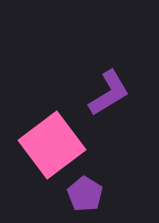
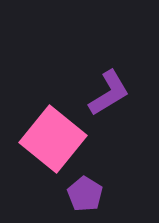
pink square: moved 1 px right, 6 px up; rotated 14 degrees counterclockwise
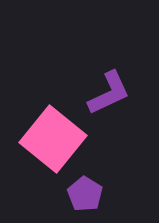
purple L-shape: rotated 6 degrees clockwise
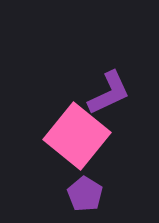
pink square: moved 24 px right, 3 px up
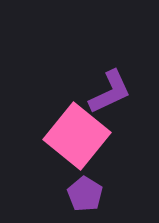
purple L-shape: moved 1 px right, 1 px up
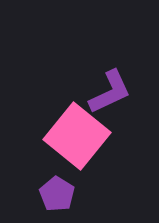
purple pentagon: moved 28 px left
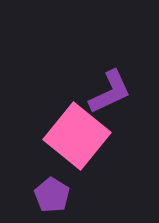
purple pentagon: moved 5 px left, 1 px down
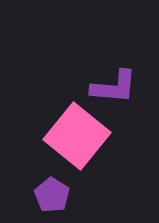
purple L-shape: moved 4 px right, 5 px up; rotated 30 degrees clockwise
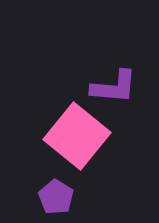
purple pentagon: moved 4 px right, 2 px down
